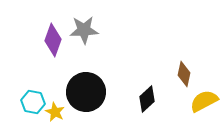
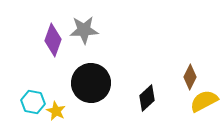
brown diamond: moved 6 px right, 3 px down; rotated 15 degrees clockwise
black circle: moved 5 px right, 9 px up
black diamond: moved 1 px up
yellow star: moved 1 px right, 1 px up
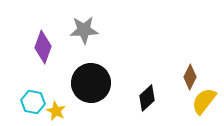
purple diamond: moved 10 px left, 7 px down
yellow semicircle: rotated 24 degrees counterclockwise
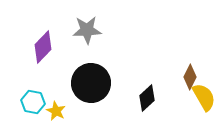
gray star: moved 3 px right
purple diamond: rotated 24 degrees clockwise
yellow semicircle: moved 4 px up; rotated 112 degrees clockwise
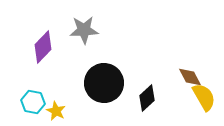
gray star: moved 3 px left
brown diamond: rotated 55 degrees counterclockwise
black circle: moved 13 px right
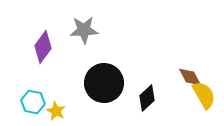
purple diamond: rotated 8 degrees counterclockwise
yellow semicircle: moved 2 px up
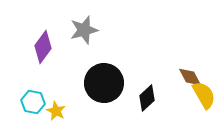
gray star: rotated 12 degrees counterclockwise
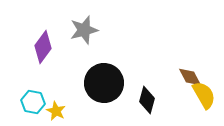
black diamond: moved 2 px down; rotated 32 degrees counterclockwise
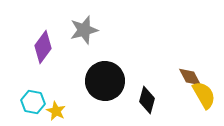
black circle: moved 1 px right, 2 px up
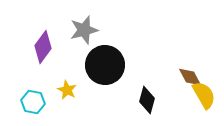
black circle: moved 16 px up
yellow star: moved 11 px right, 21 px up
